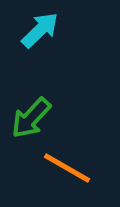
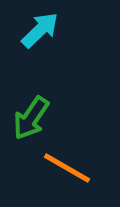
green arrow: rotated 9 degrees counterclockwise
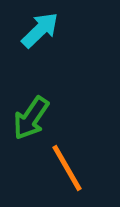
orange line: rotated 30 degrees clockwise
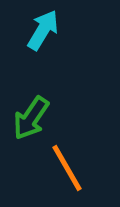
cyan arrow: moved 3 px right; rotated 15 degrees counterclockwise
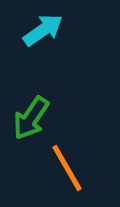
cyan arrow: rotated 24 degrees clockwise
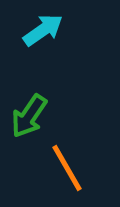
green arrow: moved 2 px left, 2 px up
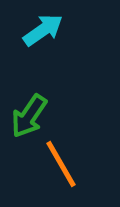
orange line: moved 6 px left, 4 px up
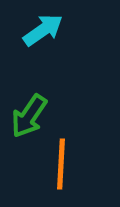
orange line: rotated 33 degrees clockwise
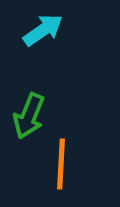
green arrow: rotated 12 degrees counterclockwise
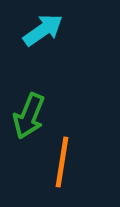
orange line: moved 1 px right, 2 px up; rotated 6 degrees clockwise
